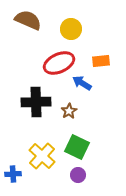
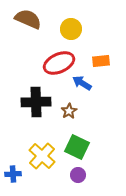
brown semicircle: moved 1 px up
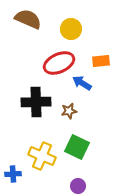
brown star: rotated 21 degrees clockwise
yellow cross: rotated 20 degrees counterclockwise
purple circle: moved 11 px down
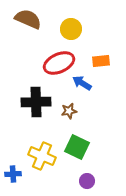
purple circle: moved 9 px right, 5 px up
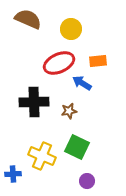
orange rectangle: moved 3 px left
black cross: moved 2 px left
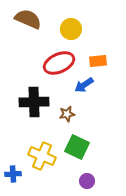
blue arrow: moved 2 px right, 2 px down; rotated 66 degrees counterclockwise
brown star: moved 2 px left, 3 px down
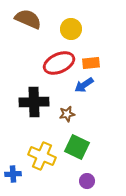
orange rectangle: moved 7 px left, 2 px down
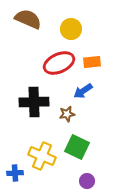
orange rectangle: moved 1 px right, 1 px up
blue arrow: moved 1 px left, 6 px down
blue cross: moved 2 px right, 1 px up
